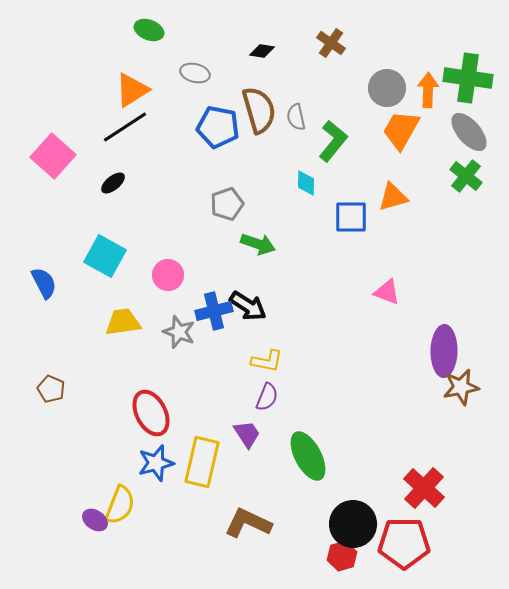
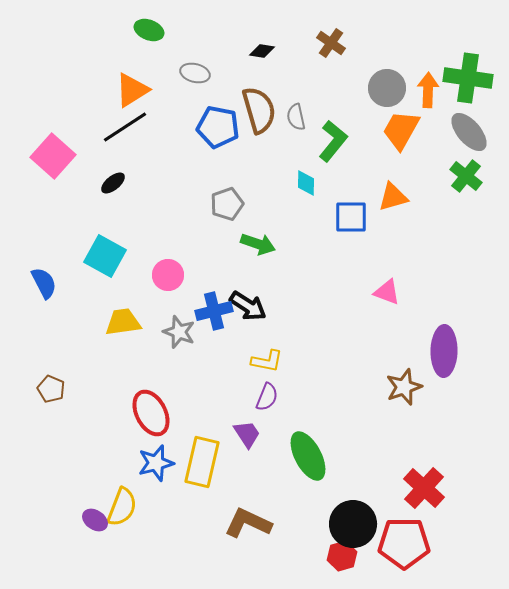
brown star at (461, 387): moved 57 px left; rotated 9 degrees counterclockwise
yellow semicircle at (120, 505): moved 2 px right, 2 px down
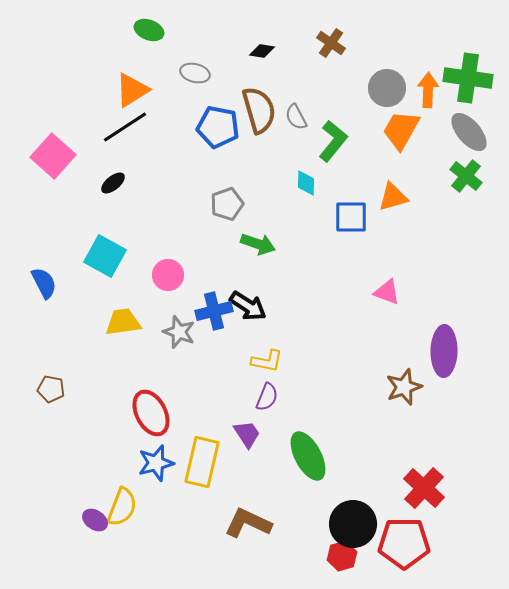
gray semicircle at (296, 117): rotated 16 degrees counterclockwise
brown pentagon at (51, 389): rotated 12 degrees counterclockwise
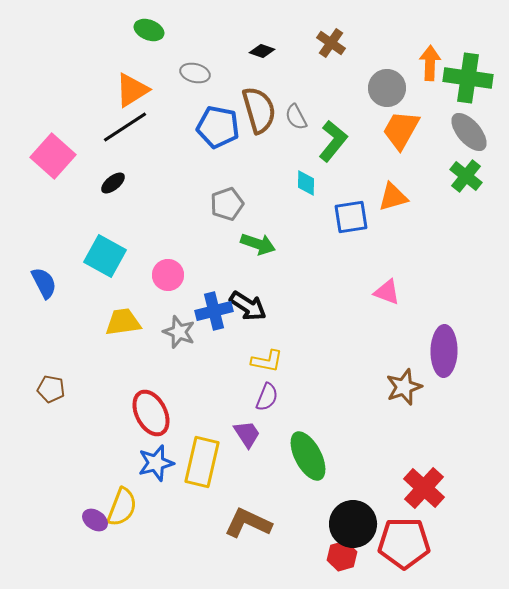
black diamond at (262, 51): rotated 10 degrees clockwise
orange arrow at (428, 90): moved 2 px right, 27 px up
blue square at (351, 217): rotated 9 degrees counterclockwise
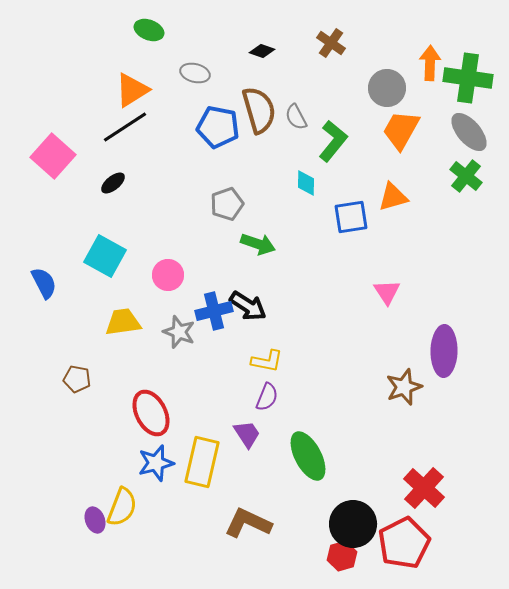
pink triangle at (387, 292): rotated 36 degrees clockwise
brown pentagon at (51, 389): moved 26 px right, 10 px up
purple ellipse at (95, 520): rotated 35 degrees clockwise
red pentagon at (404, 543): rotated 27 degrees counterclockwise
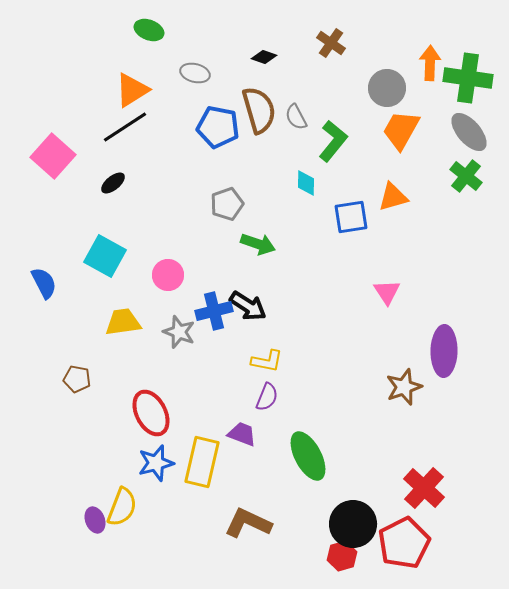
black diamond at (262, 51): moved 2 px right, 6 px down
purple trapezoid at (247, 434): moved 5 px left; rotated 36 degrees counterclockwise
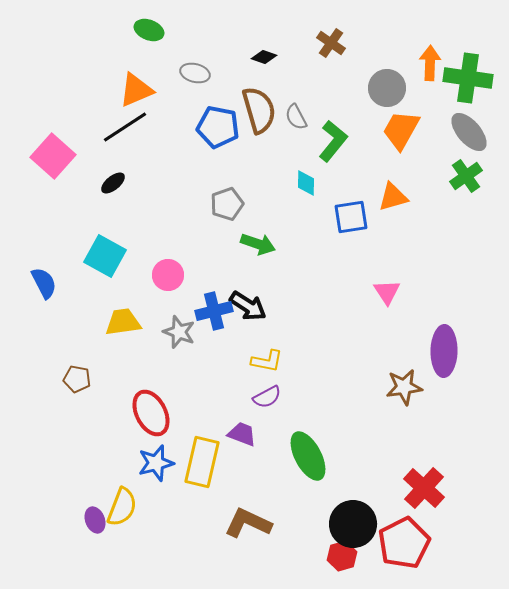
orange triangle at (132, 90): moved 4 px right; rotated 9 degrees clockwise
green cross at (466, 176): rotated 16 degrees clockwise
brown star at (404, 387): rotated 12 degrees clockwise
purple semicircle at (267, 397): rotated 40 degrees clockwise
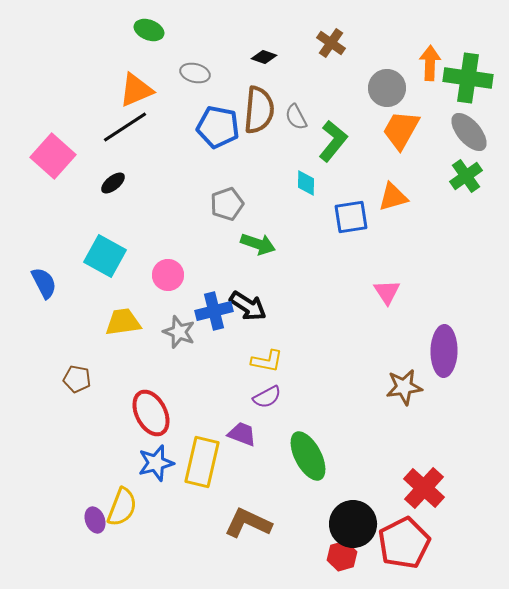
brown semicircle at (259, 110): rotated 21 degrees clockwise
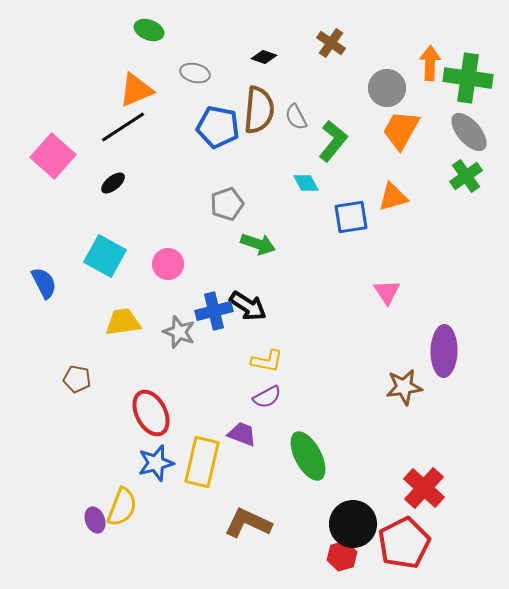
black line at (125, 127): moved 2 px left
cyan diamond at (306, 183): rotated 28 degrees counterclockwise
pink circle at (168, 275): moved 11 px up
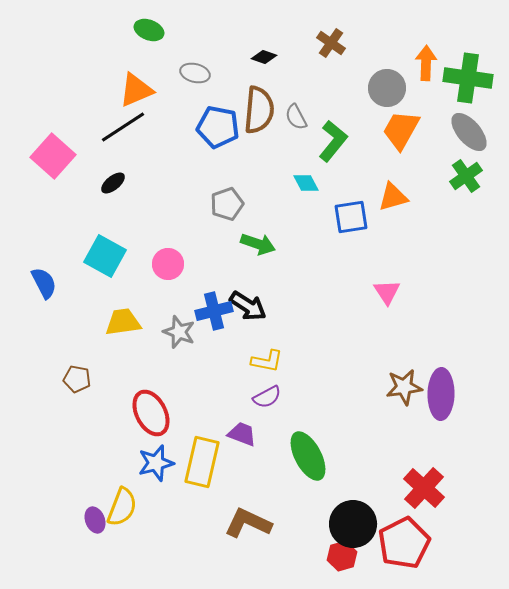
orange arrow at (430, 63): moved 4 px left
purple ellipse at (444, 351): moved 3 px left, 43 px down
